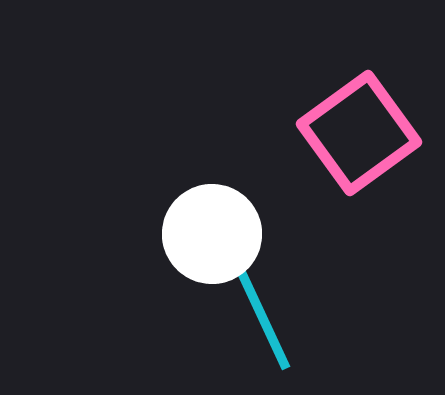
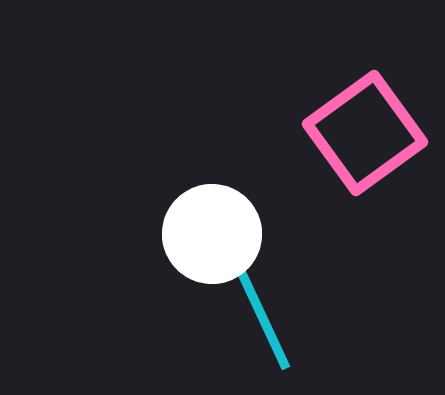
pink square: moved 6 px right
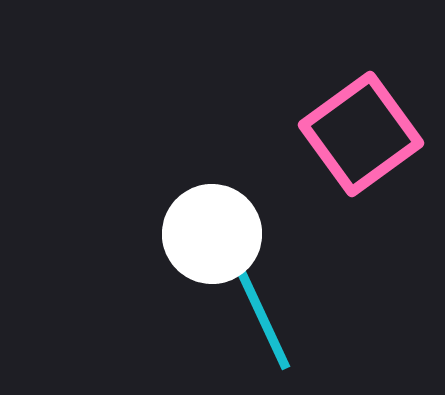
pink square: moved 4 px left, 1 px down
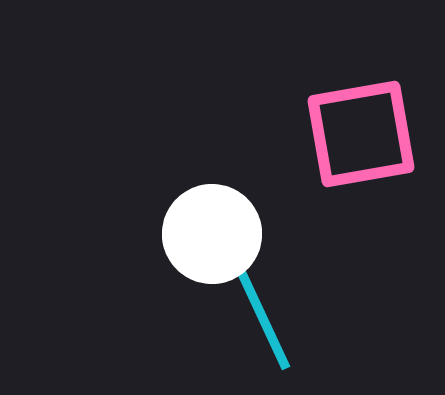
pink square: rotated 26 degrees clockwise
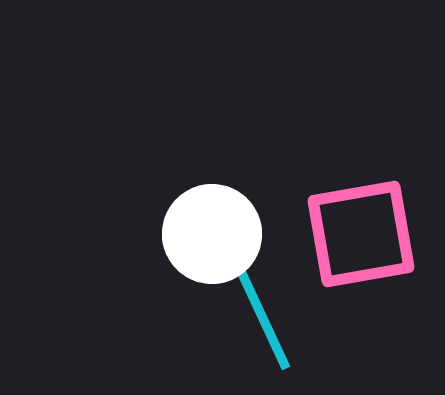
pink square: moved 100 px down
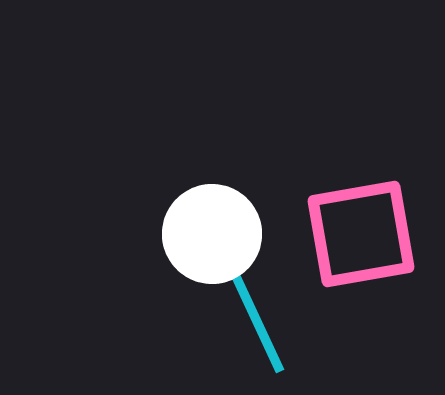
cyan line: moved 6 px left, 3 px down
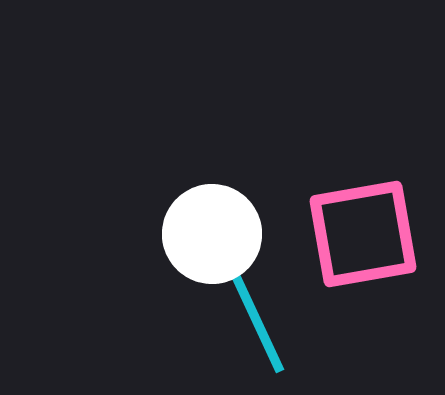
pink square: moved 2 px right
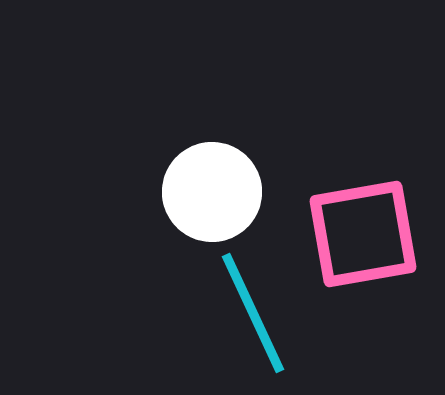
white circle: moved 42 px up
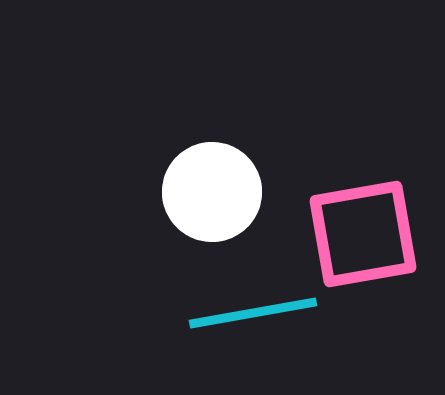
cyan line: rotated 75 degrees counterclockwise
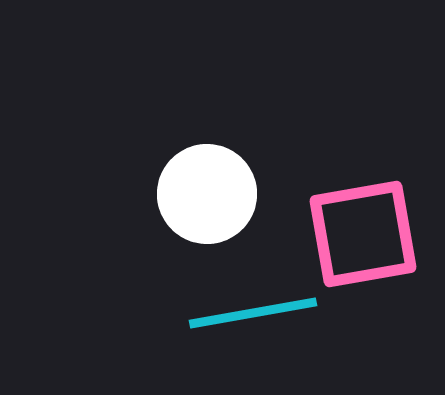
white circle: moved 5 px left, 2 px down
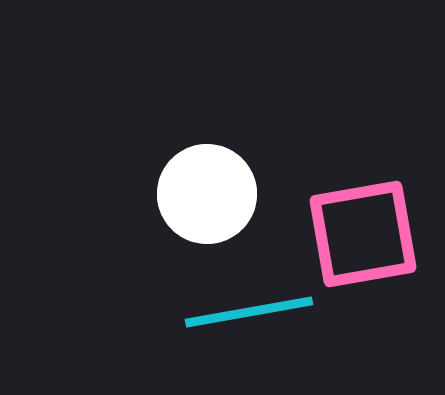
cyan line: moved 4 px left, 1 px up
